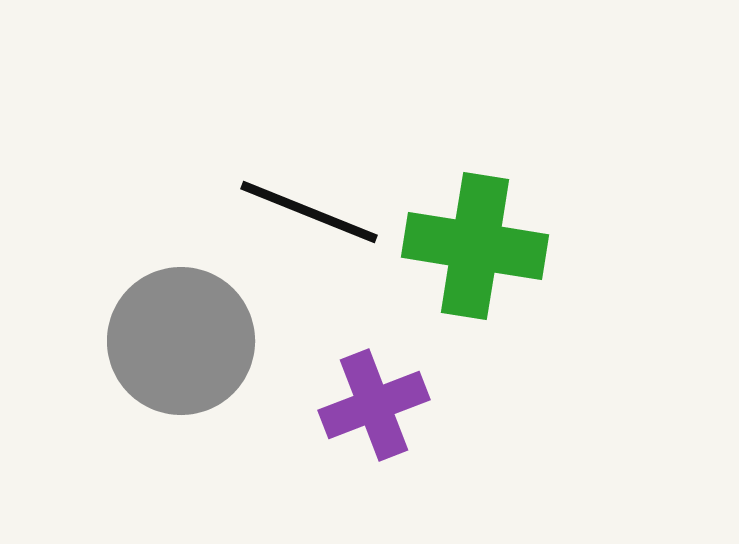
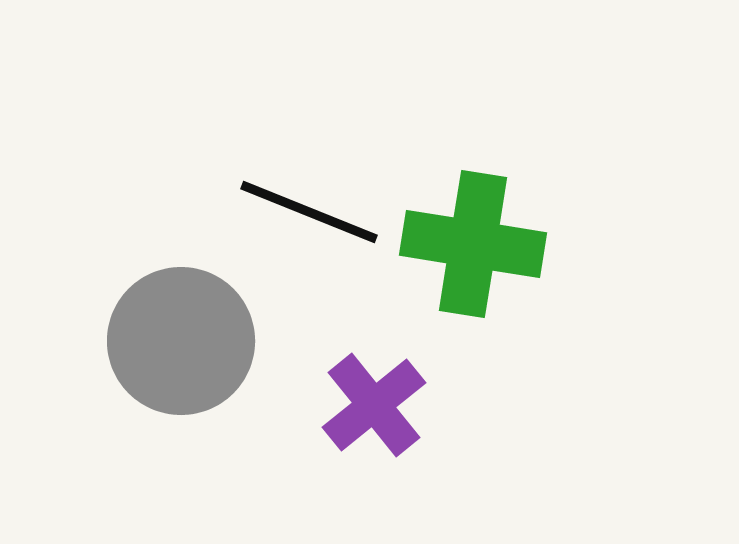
green cross: moved 2 px left, 2 px up
purple cross: rotated 18 degrees counterclockwise
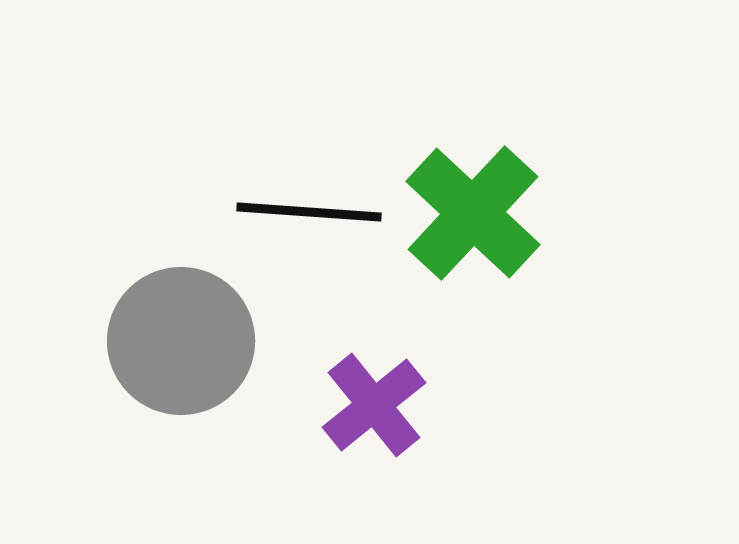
black line: rotated 18 degrees counterclockwise
green cross: moved 31 px up; rotated 34 degrees clockwise
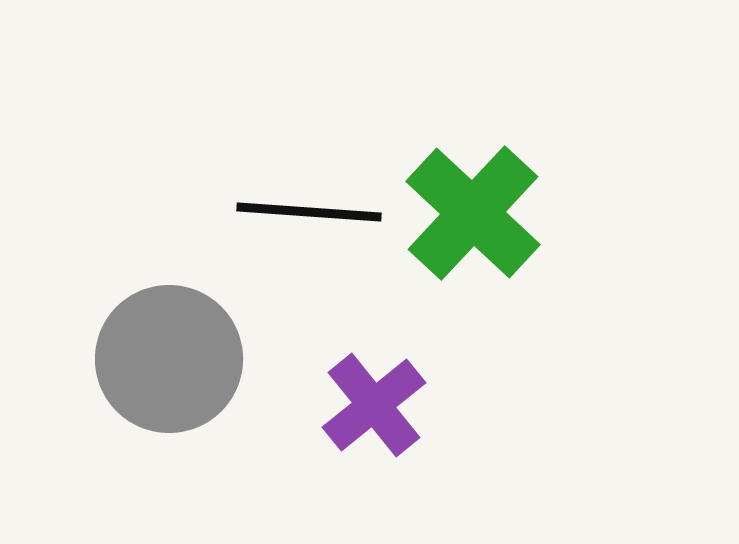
gray circle: moved 12 px left, 18 px down
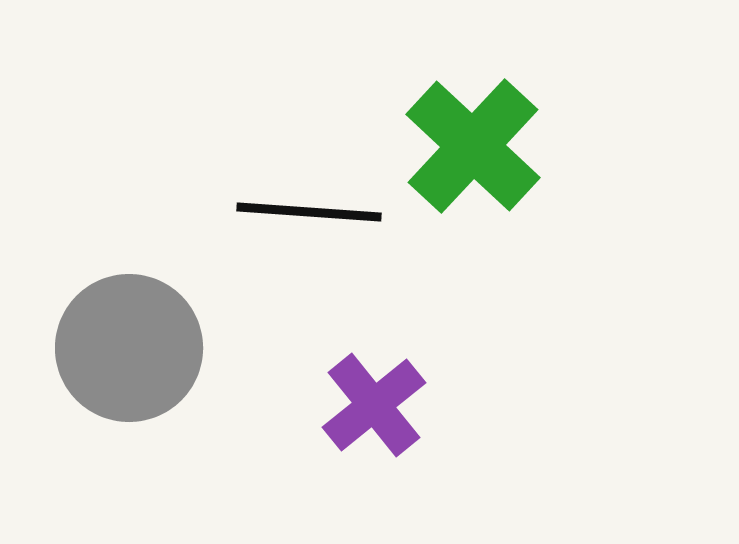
green cross: moved 67 px up
gray circle: moved 40 px left, 11 px up
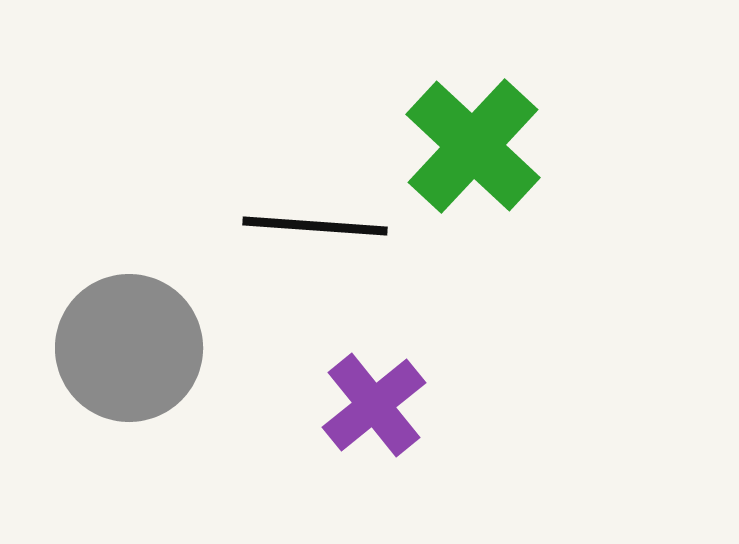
black line: moved 6 px right, 14 px down
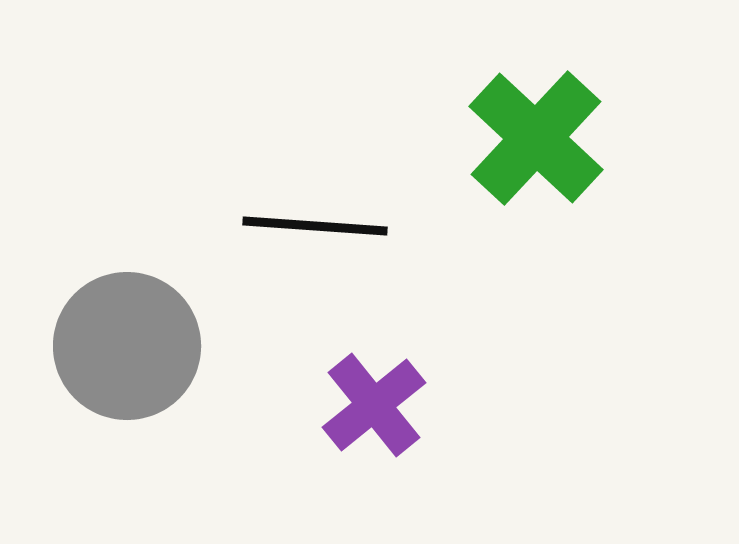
green cross: moved 63 px right, 8 px up
gray circle: moved 2 px left, 2 px up
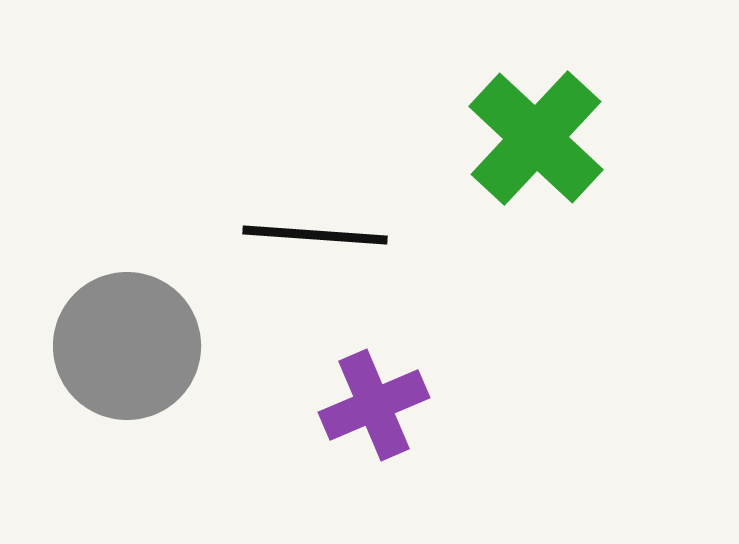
black line: moved 9 px down
purple cross: rotated 16 degrees clockwise
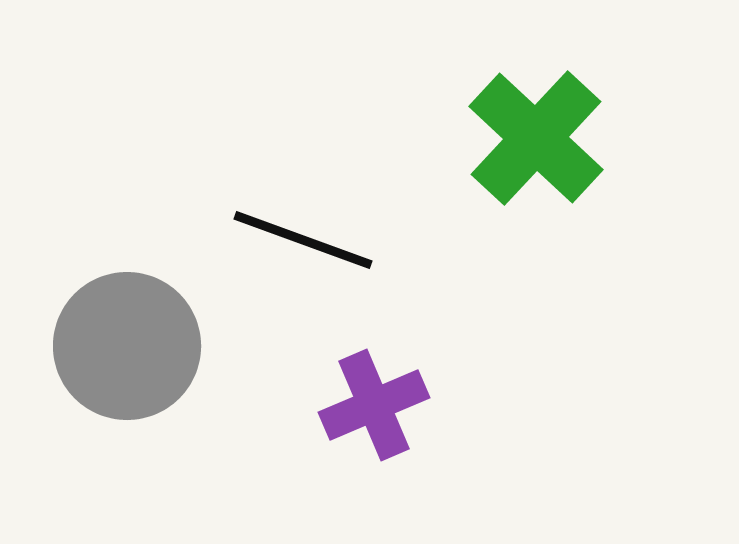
black line: moved 12 px left, 5 px down; rotated 16 degrees clockwise
